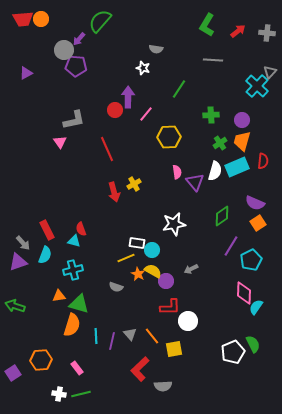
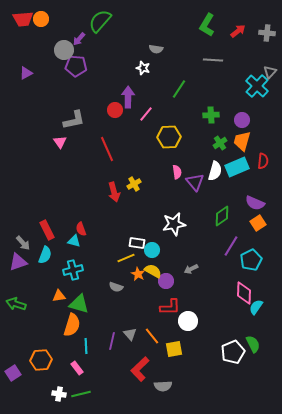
green arrow at (15, 306): moved 1 px right, 2 px up
cyan line at (96, 336): moved 10 px left, 10 px down
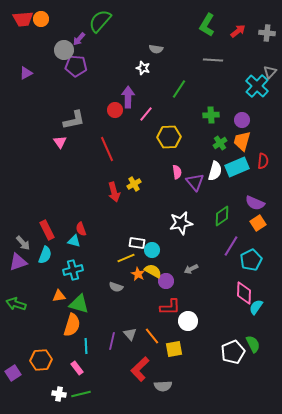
white star at (174, 224): moved 7 px right, 1 px up
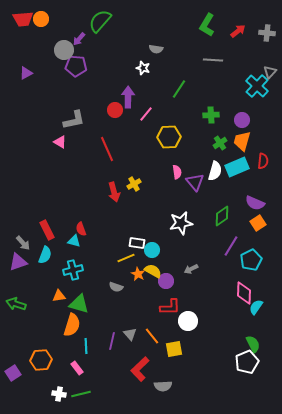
pink triangle at (60, 142): rotated 24 degrees counterclockwise
white pentagon at (233, 352): moved 14 px right, 10 px down
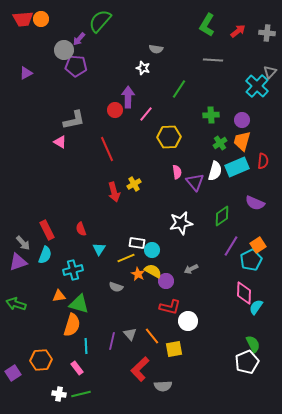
orange square at (258, 223): moved 22 px down
cyan triangle at (74, 241): moved 25 px right, 8 px down; rotated 48 degrees clockwise
red L-shape at (170, 307): rotated 15 degrees clockwise
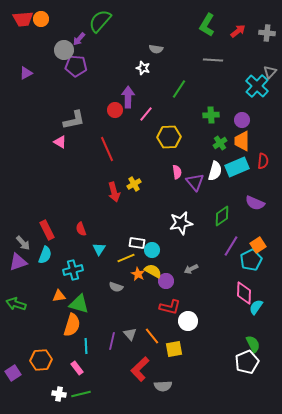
orange trapezoid at (242, 141): rotated 15 degrees counterclockwise
